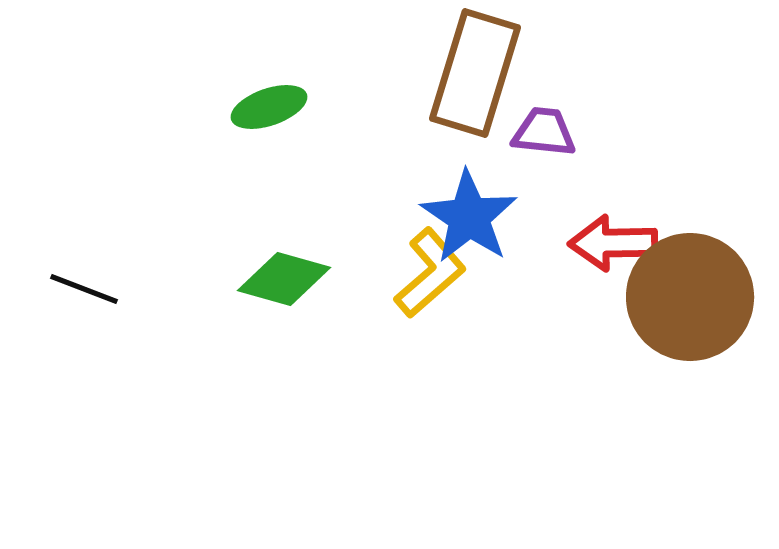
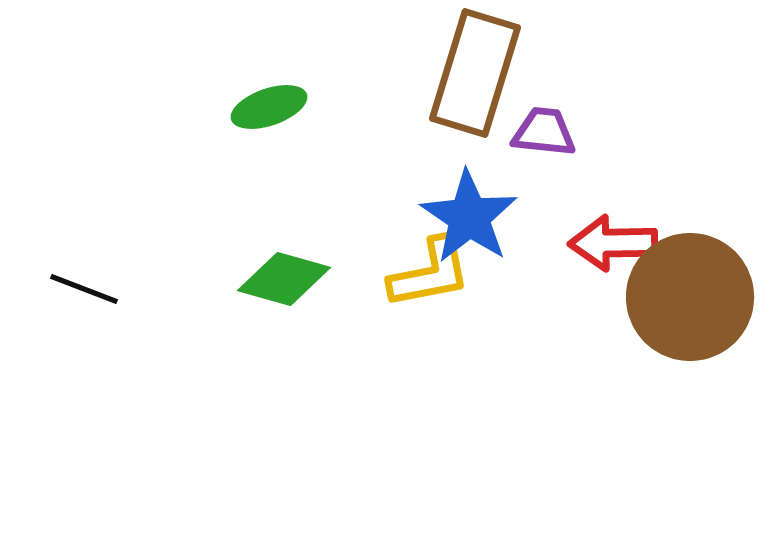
yellow L-shape: rotated 30 degrees clockwise
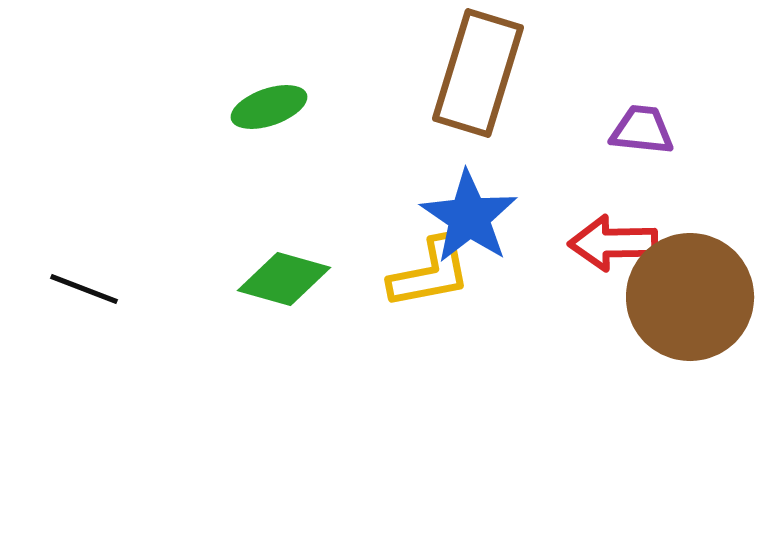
brown rectangle: moved 3 px right
purple trapezoid: moved 98 px right, 2 px up
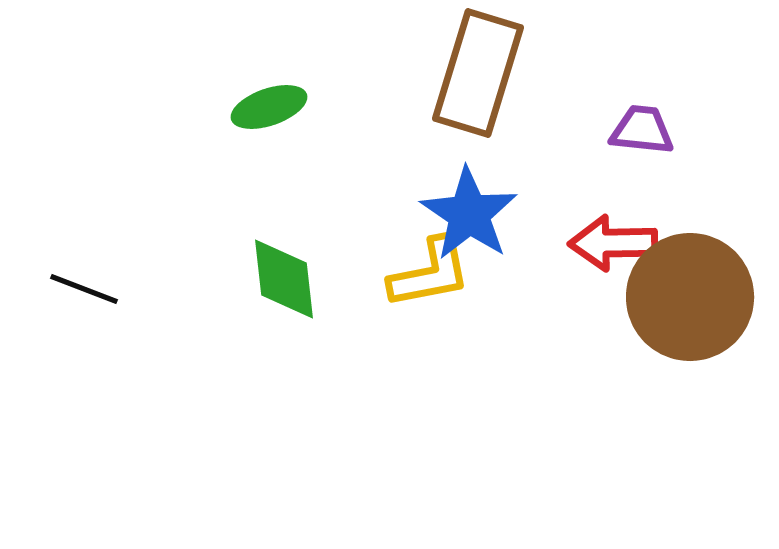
blue star: moved 3 px up
green diamond: rotated 68 degrees clockwise
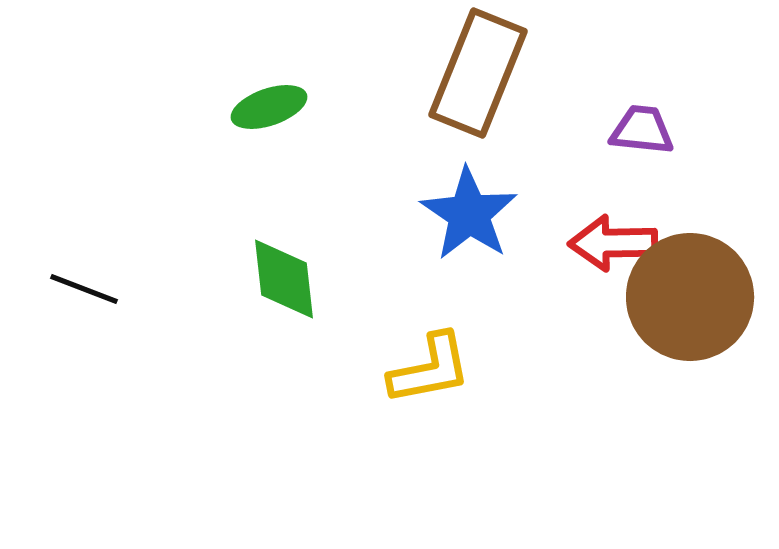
brown rectangle: rotated 5 degrees clockwise
yellow L-shape: moved 96 px down
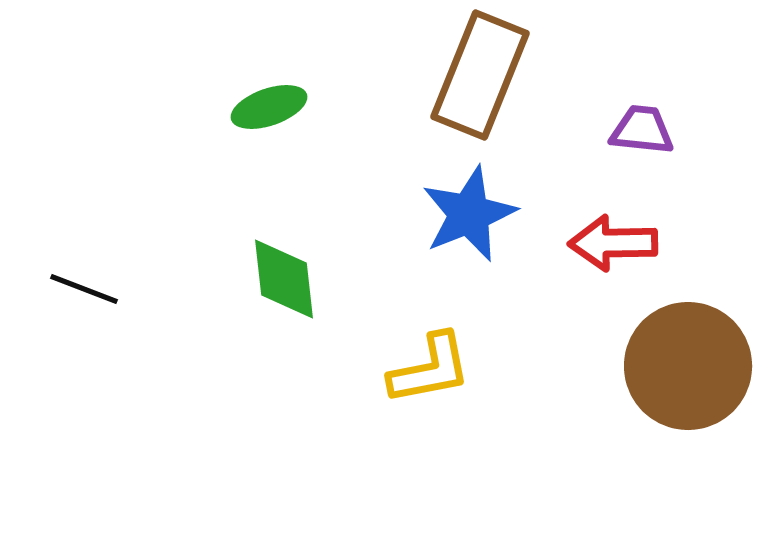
brown rectangle: moved 2 px right, 2 px down
blue star: rotated 16 degrees clockwise
brown circle: moved 2 px left, 69 px down
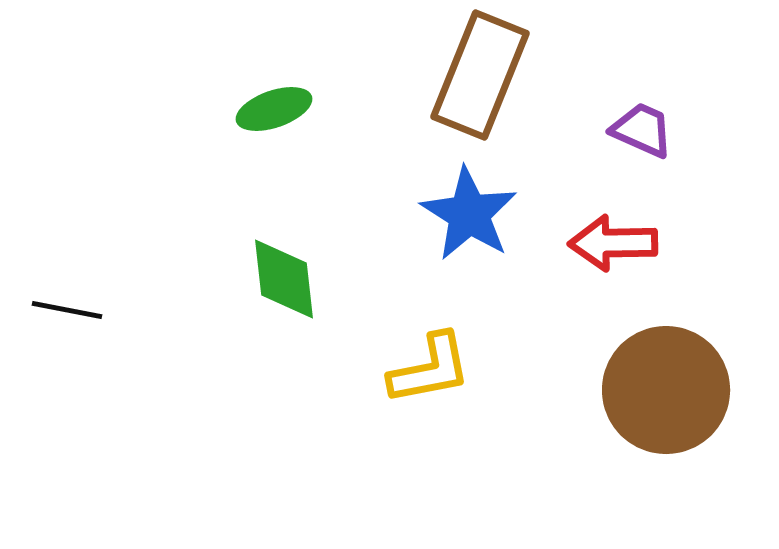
green ellipse: moved 5 px right, 2 px down
purple trapezoid: rotated 18 degrees clockwise
blue star: rotated 18 degrees counterclockwise
black line: moved 17 px left, 21 px down; rotated 10 degrees counterclockwise
brown circle: moved 22 px left, 24 px down
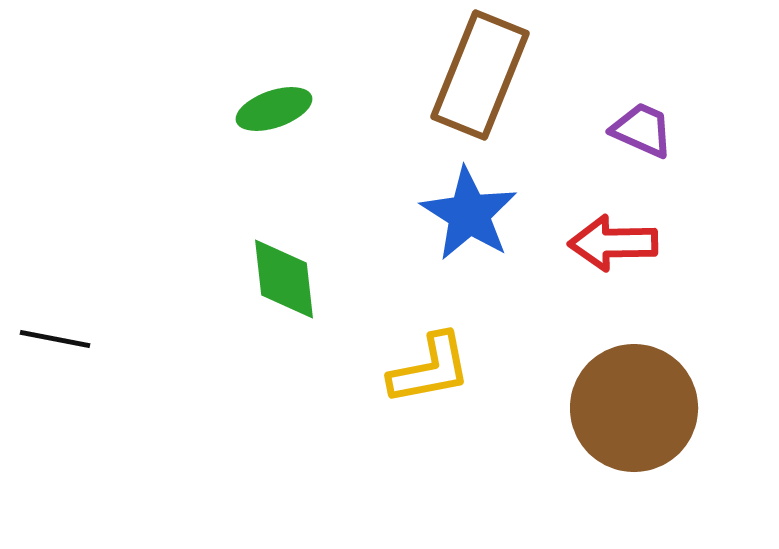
black line: moved 12 px left, 29 px down
brown circle: moved 32 px left, 18 px down
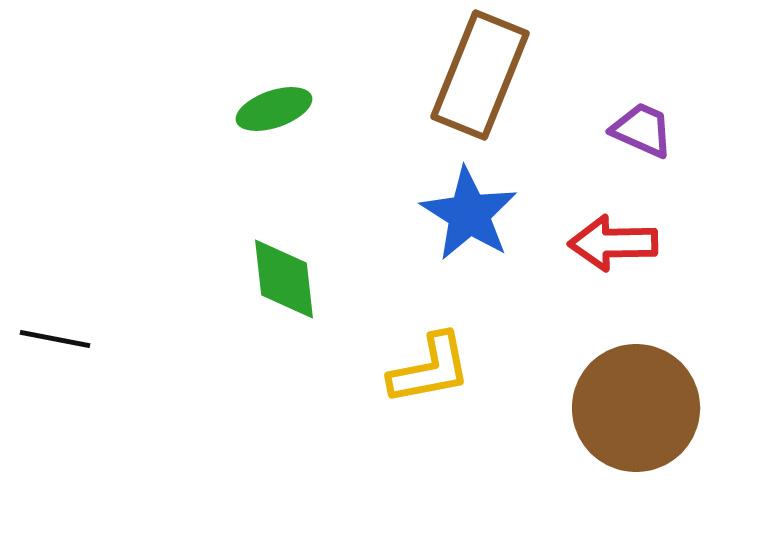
brown circle: moved 2 px right
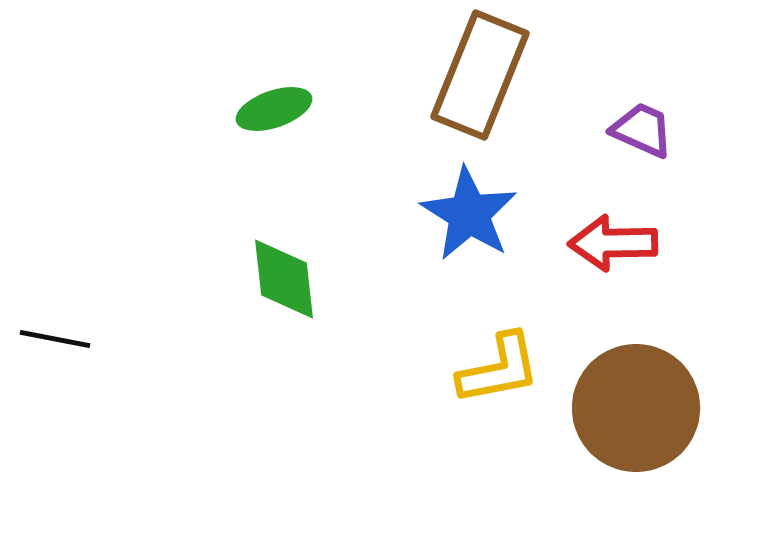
yellow L-shape: moved 69 px right
